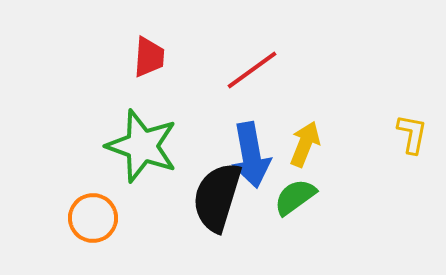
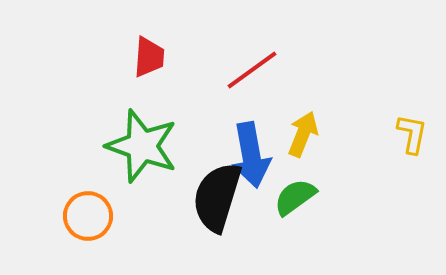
yellow arrow: moved 2 px left, 10 px up
orange circle: moved 5 px left, 2 px up
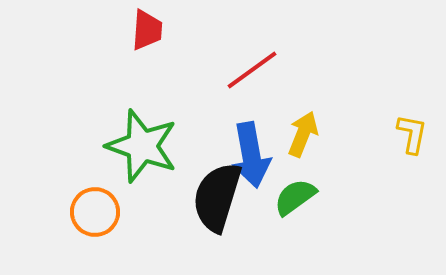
red trapezoid: moved 2 px left, 27 px up
orange circle: moved 7 px right, 4 px up
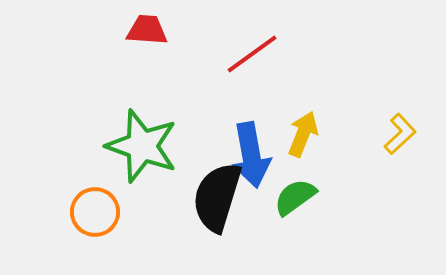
red trapezoid: rotated 90 degrees counterclockwise
red line: moved 16 px up
yellow L-shape: moved 12 px left; rotated 36 degrees clockwise
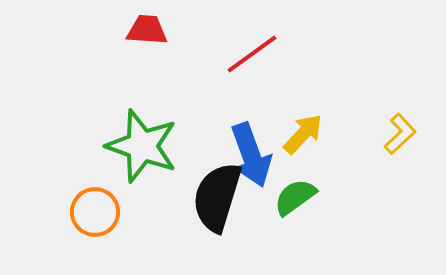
yellow arrow: rotated 21 degrees clockwise
blue arrow: rotated 10 degrees counterclockwise
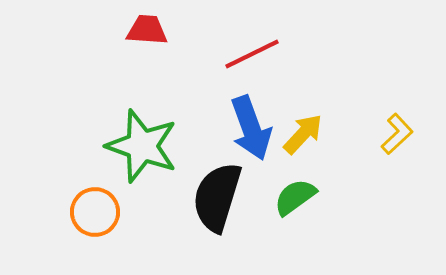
red line: rotated 10 degrees clockwise
yellow L-shape: moved 3 px left
blue arrow: moved 27 px up
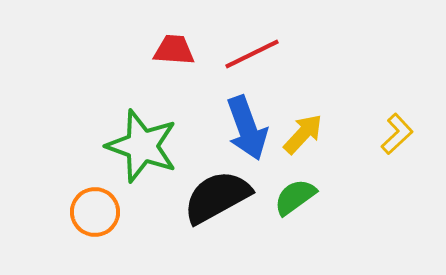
red trapezoid: moved 27 px right, 20 px down
blue arrow: moved 4 px left
black semicircle: rotated 44 degrees clockwise
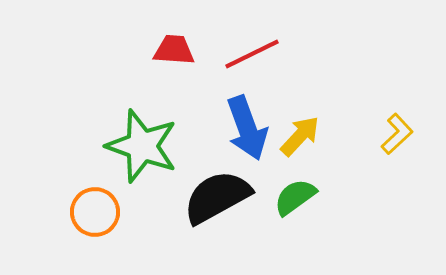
yellow arrow: moved 3 px left, 2 px down
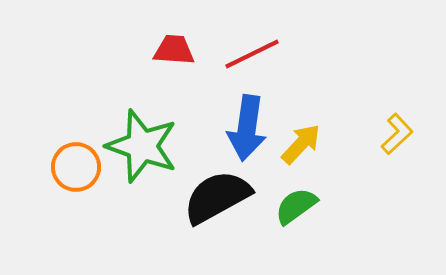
blue arrow: rotated 28 degrees clockwise
yellow arrow: moved 1 px right, 8 px down
green semicircle: moved 1 px right, 9 px down
orange circle: moved 19 px left, 45 px up
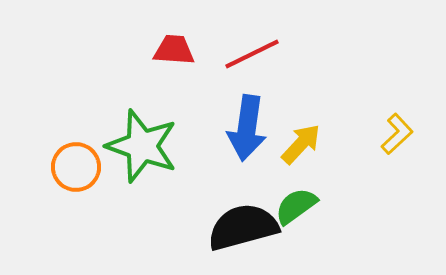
black semicircle: moved 26 px right, 30 px down; rotated 14 degrees clockwise
